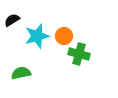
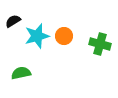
black semicircle: moved 1 px right, 1 px down
green cross: moved 21 px right, 10 px up
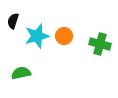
black semicircle: rotated 42 degrees counterclockwise
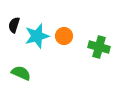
black semicircle: moved 1 px right, 4 px down
green cross: moved 1 px left, 3 px down
green semicircle: rotated 36 degrees clockwise
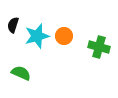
black semicircle: moved 1 px left
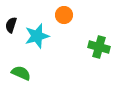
black semicircle: moved 2 px left
orange circle: moved 21 px up
